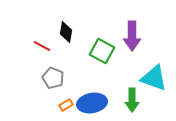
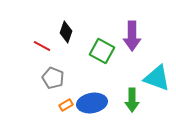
black diamond: rotated 10 degrees clockwise
cyan triangle: moved 3 px right
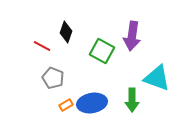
purple arrow: rotated 8 degrees clockwise
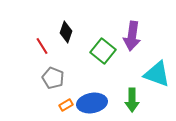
red line: rotated 30 degrees clockwise
green square: moved 1 px right; rotated 10 degrees clockwise
cyan triangle: moved 4 px up
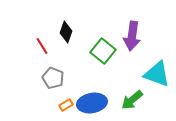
green arrow: rotated 50 degrees clockwise
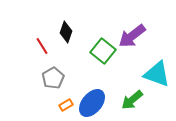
purple arrow: rotated 44 degrees clockwise
gray pentagon: rotated 20 degrees clockwise
blue ellipse: rotated 40 degrees counterclockwise
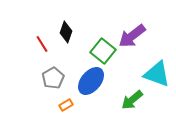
red line: moved 2 px up
blue ellipse: moved 1 px left, 22 px up
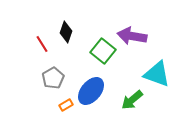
purple arrow: rotated 48 degrees clockwise
blue ellipse: moved 10 px down
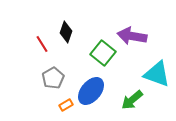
green square: moved 2 px down
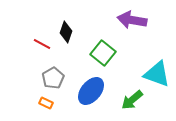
purple arrow: moved 16 px up
red line: rotated 30 degrees counterclockwise
orange rectangle: moved 20 px left, 2 px up; rotated 56 degrees clockwise
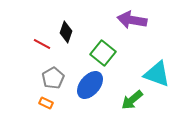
blue ellipse: moved 1 px left, 6 px up
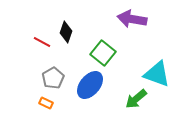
purple arrow: moved 1 px up
red line: moved 2 px up
green arrow: moved 4 px right, 1 px up
